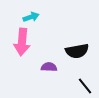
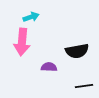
black line: moved 1 px left; rotated 60 degrees counterclockwise
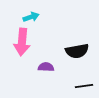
purple semicircle: moved 3 px left
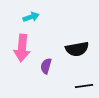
pink arrow: moved 6 px down
black semicircle: moved 2 px up
purple semicircle: moved 1 px up; rotated 77 degrees counterclockwise
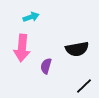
black line: rotated 36 degrees counterclockwise
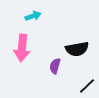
cyan arrow: moved 2 px right, 1 px up
purple semicircle: moved 9 px right
black line: moved 3 px right
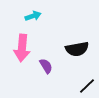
purple semicircle: moved 9 px left; rotated 133 degrees clockwise
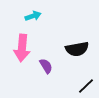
black line: moved 1 px left
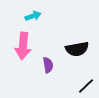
pink arrow: moved 1 px right, 2 px up
purple semicircle: moved 2 px right, 1 px up; rotated 21 degrees clockwise
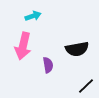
pink arrow: rotated 8 degrees clockwise
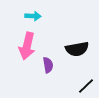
cyan arrow: rotated 21 degrees clockwise
pink arrow: moved 4 px right
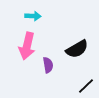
black semicircle: rotated 20 degrees counterclockwise
